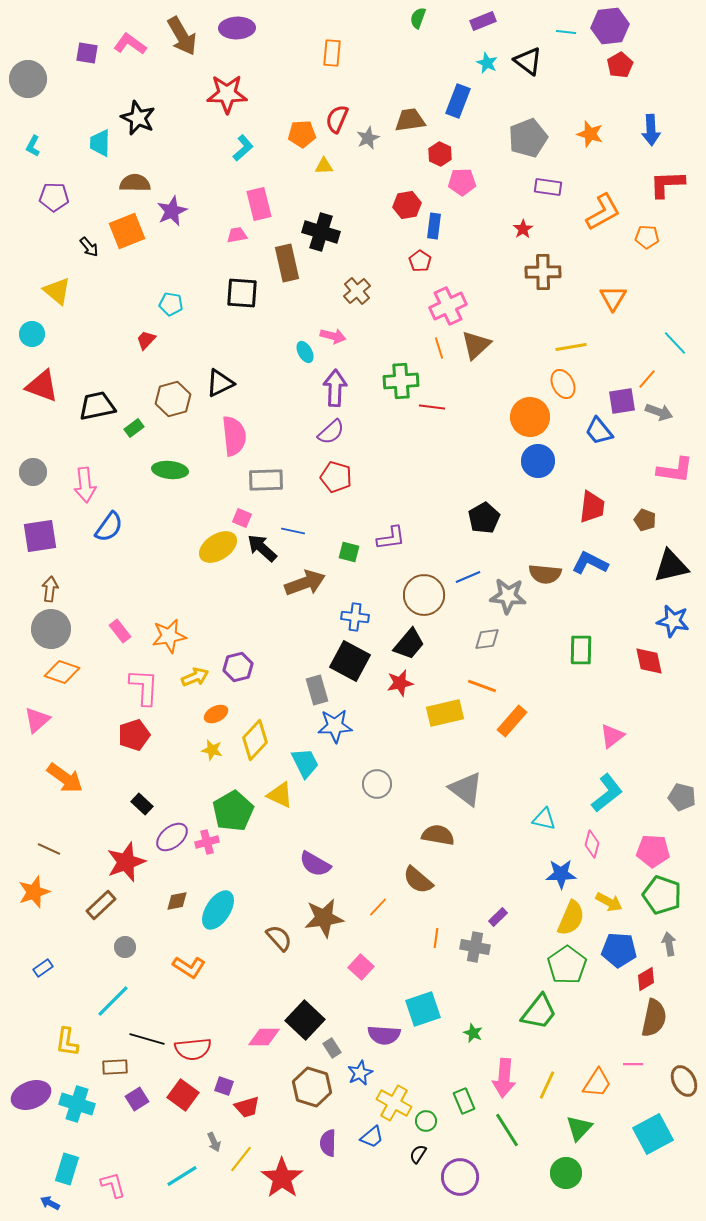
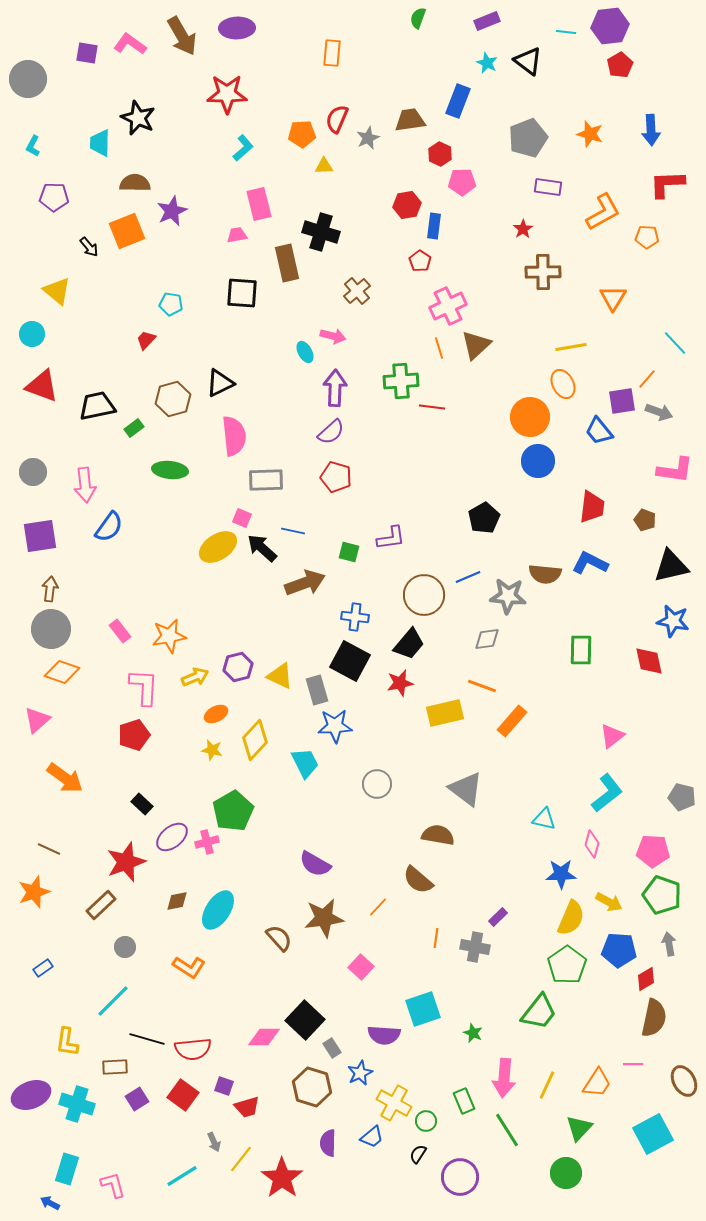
purple rectangle at (483, 21): moved 4 px right
yellow triangle at (280, 795): moved 119 px up
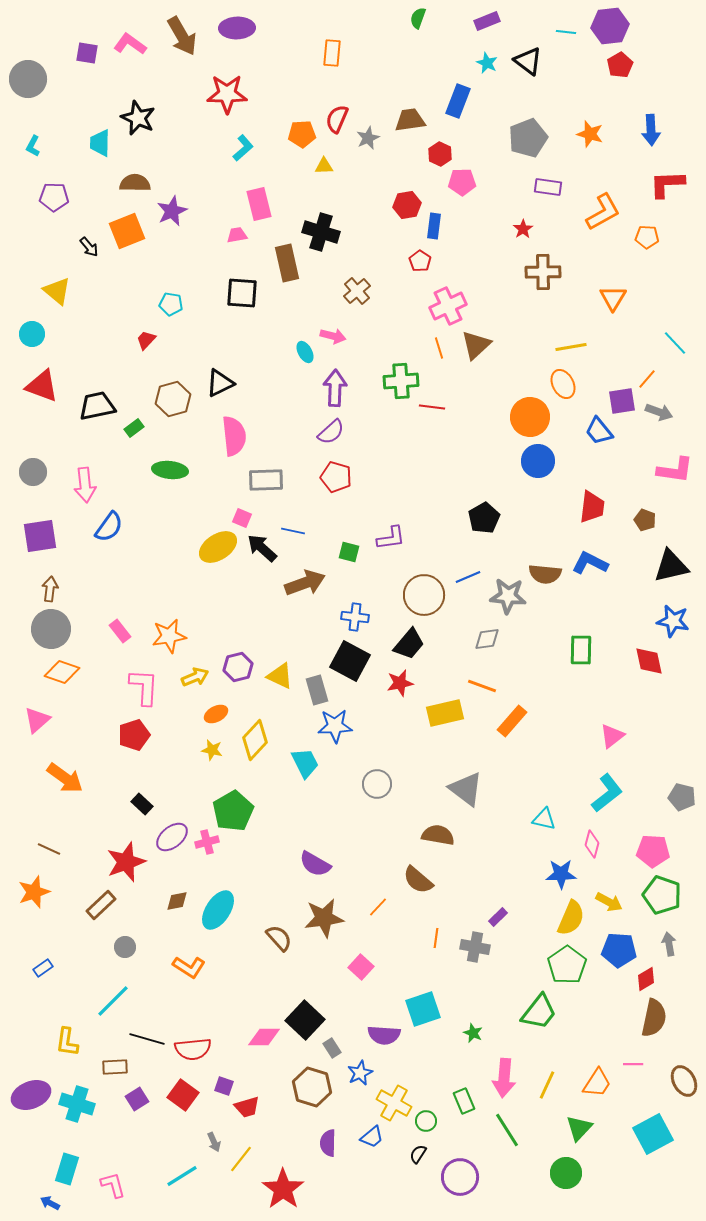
red star at (282, 1178): moved 1 px right, 11 px down
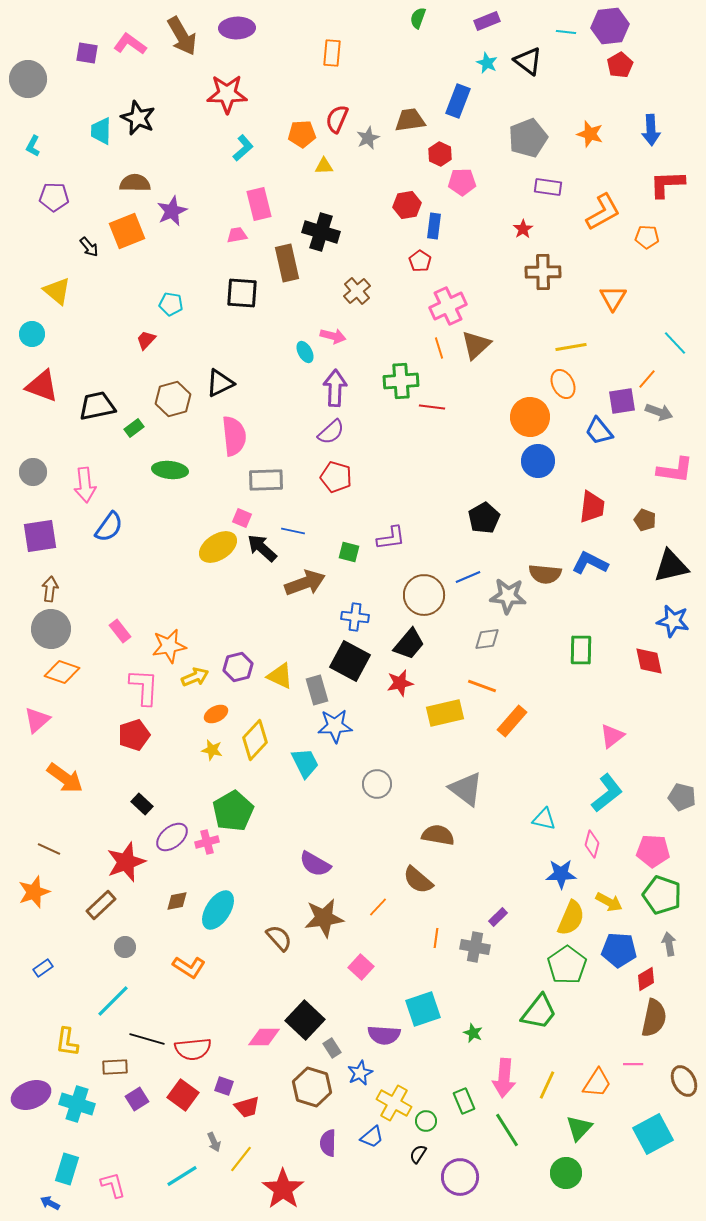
cyan trapezoid at (100, 143): moved 1 px right, 12 px up
orange star at (169, 636): moved 10 px down
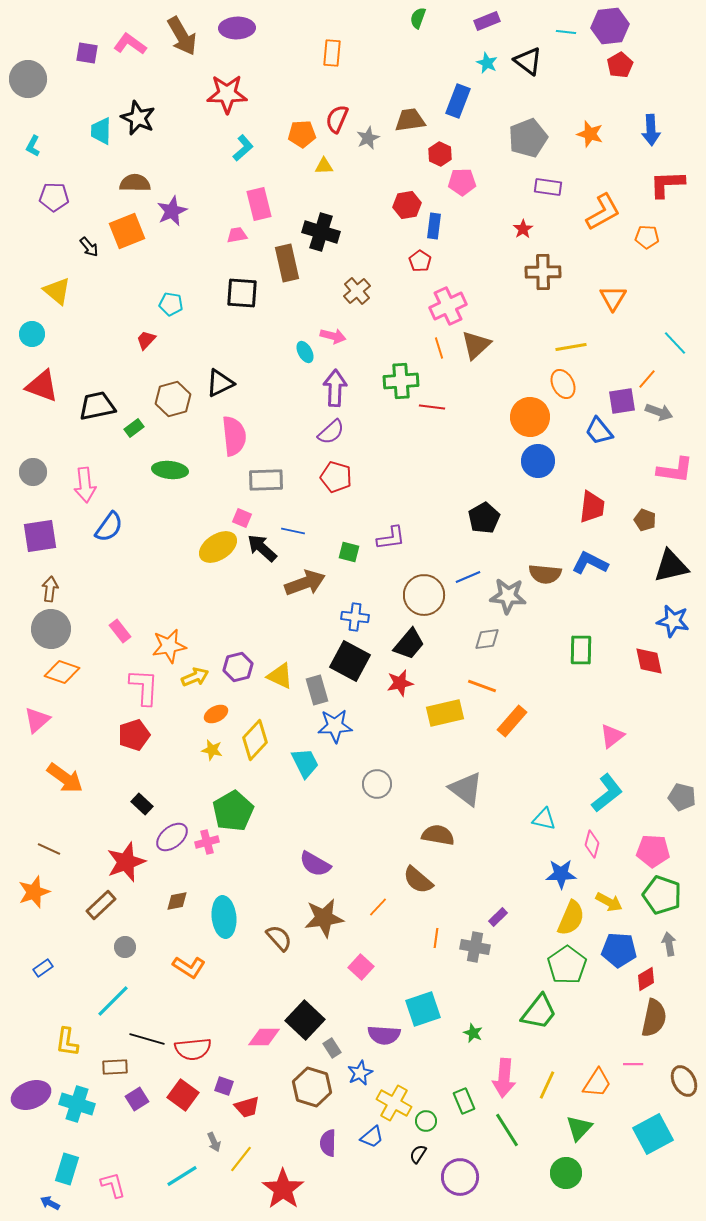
cyan ellipse at (218, 910): moved 6 px right, 7 px down; rotated 39 degrees counterclockwise
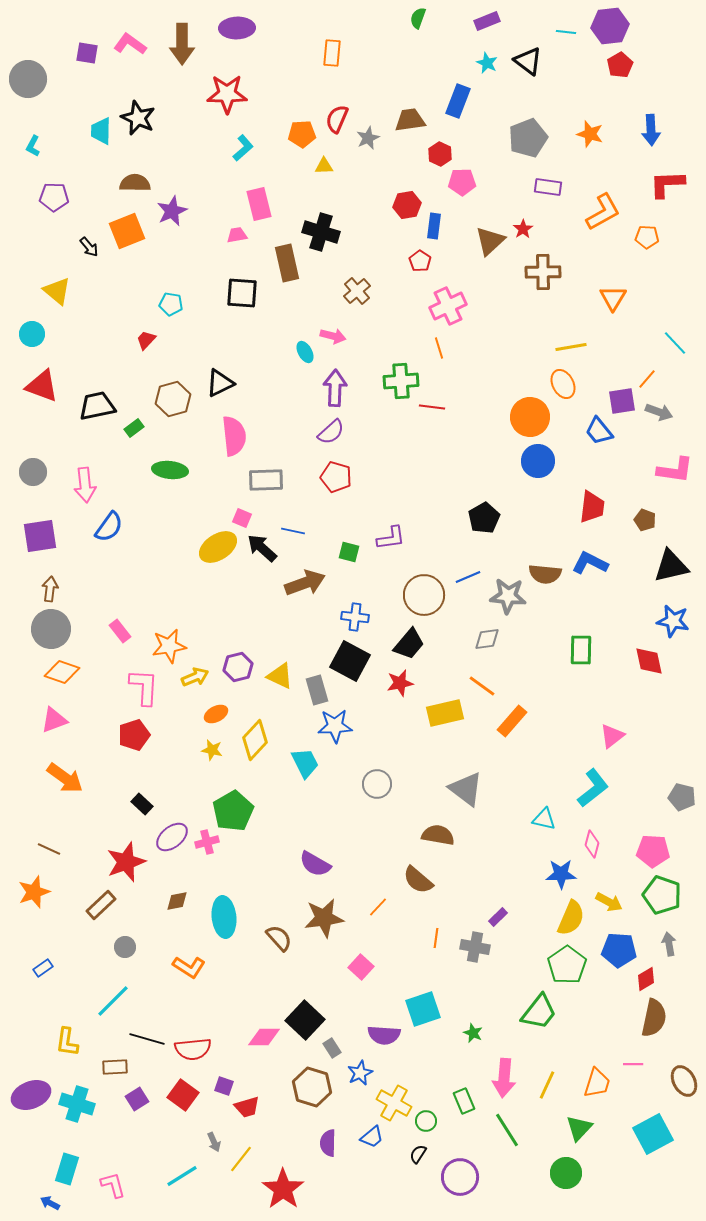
brown arrow at (182, 36): moved 8 px down; rotated 30 degrees clockwise
brown triangle at (476, 345): moved 14 px right, 104 px up
orange line at (482, 686): rotated 16 degrees clockwise
pink triangle at (37, 720): moved 17 px right; rotated 20 degrees clockwise
cyan L-shape at (607, 793): moved 14 px left, 5 px up
orange trapezoid at (597, 1083): rotated 16 degrees counterclockwise
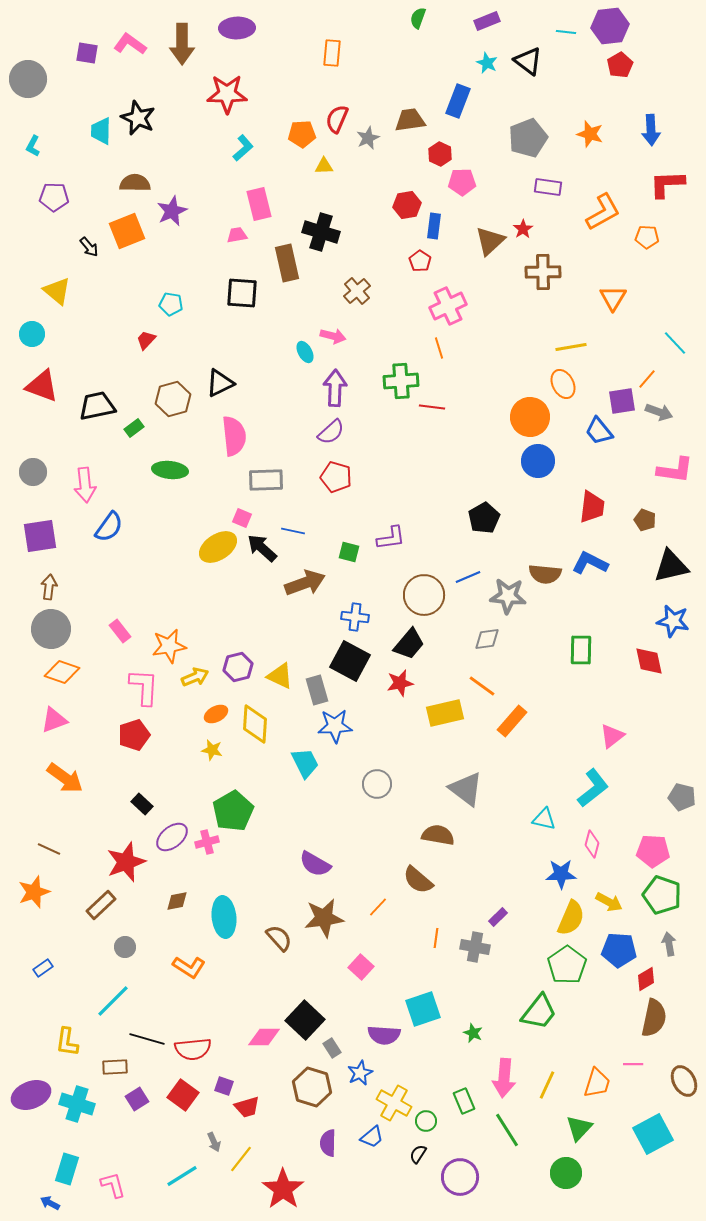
brown arrow at (50, 589): moved 1 px left, 2 px up
yellow diamond at (255, 740): moved 16 px up; rotated 39 degrees counterclockwise
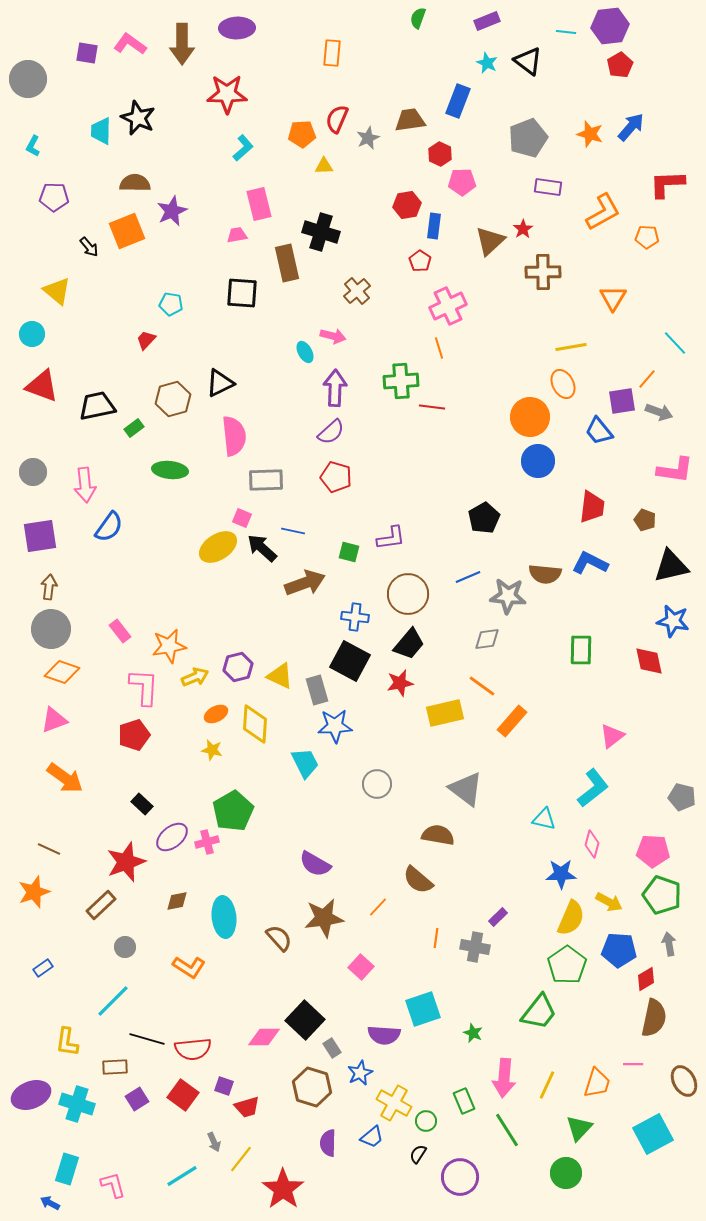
blue arrow at (651, 130): moved 20 px left, 3 px up; rotated 136 degrees counterclockwise
brown circle at (424, 595): moved 16 px left, 1 px up
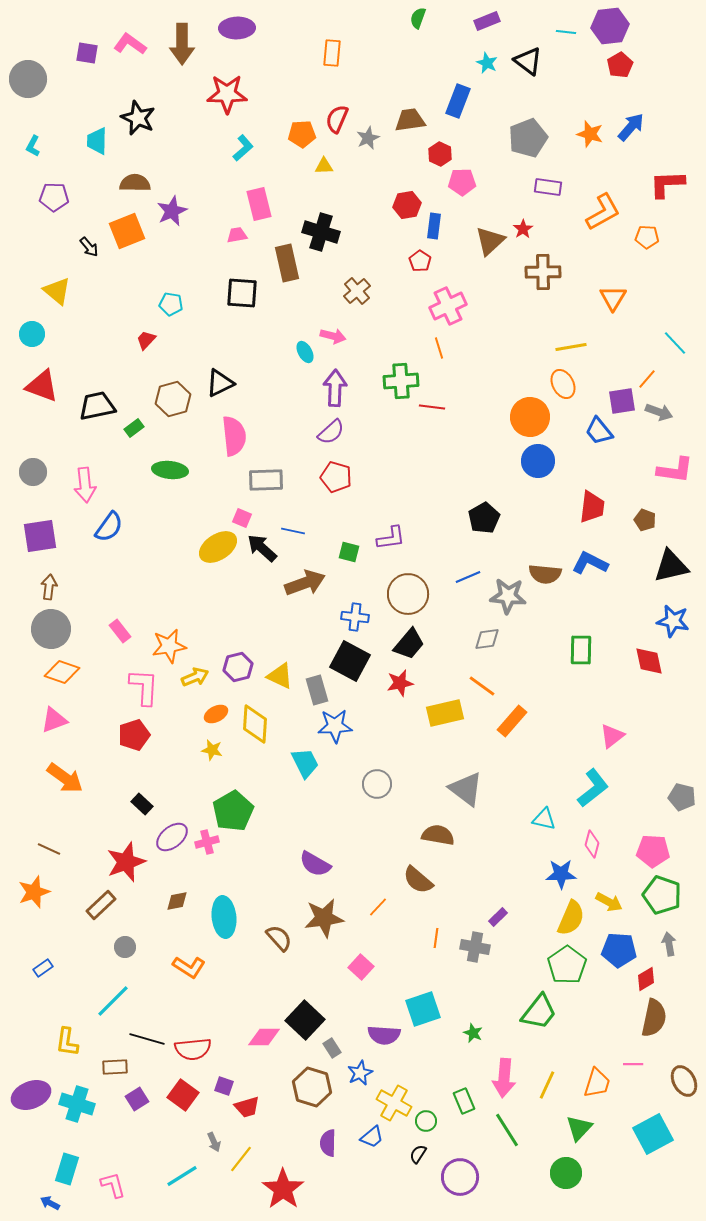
cyan trapezoid at (101, 131): moved 4 px left, 10 px down
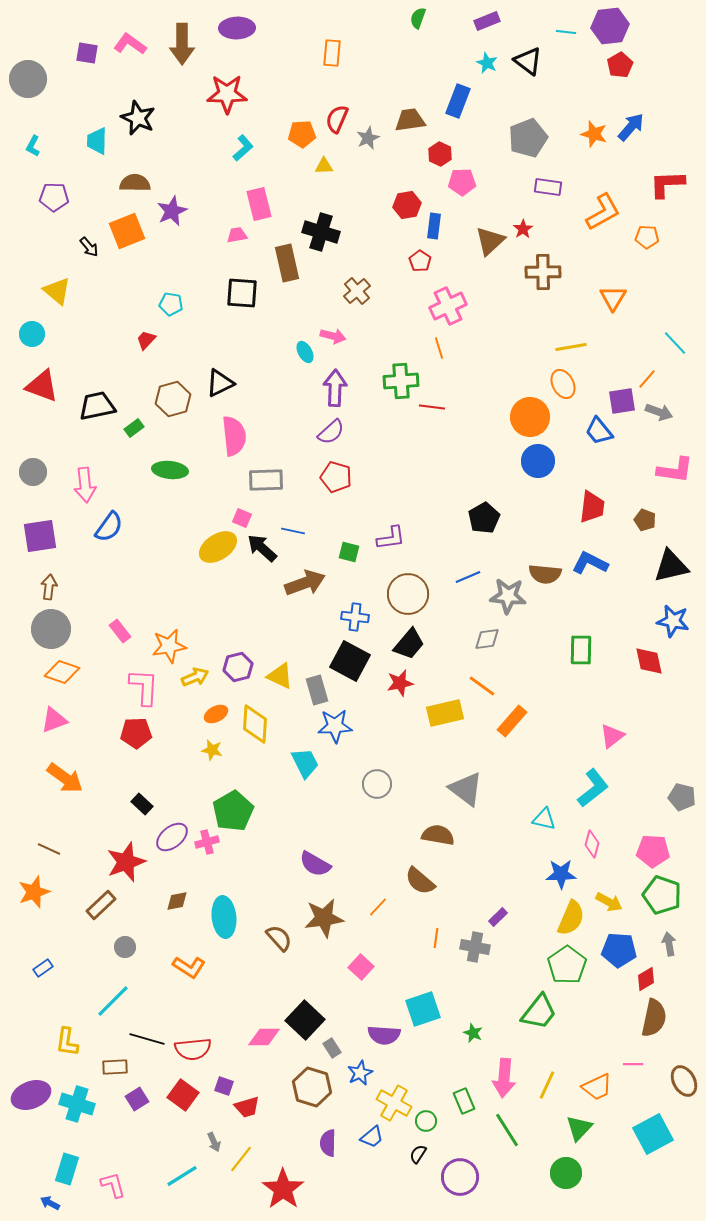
orange star at (590, 134): moved 4 px right
red pentagon at (134, 735): moved 2 px right, 2 px up; rotated 16 degrees clockwise
brown semicircle at (418, 880): moved 2 px right, 1 px down
orange trapezoid at (597, 1083): moved 4 px down; rotated 48 degrees clockwise
